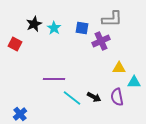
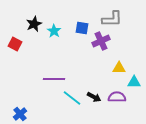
cyan star: moved 3 px down
purple semicircle: rotated 102 degrees clockwise
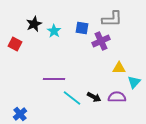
cyan triangle: rotated 48 degrees counterclockwise
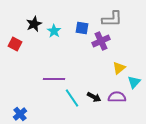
yellow triangle: rotated 40 degrees counterclockwise
cyan line: rotated 18 degrees clockwise
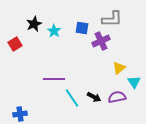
red square: rotated 32 degrees clockwise
cyan triangle: rotated 16 degrees counterclockwise
purple semicircle: rotated 12 degrees counterclockwise
blue cross: rotated 32 degrees clockwise
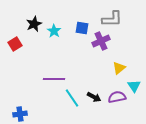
cyan triangle: moved 4 px down
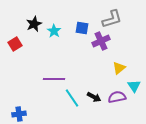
gray L-shape: rotated 15 degrees counterclockwise
blue cross: moved 1 px left
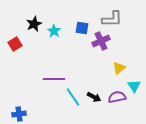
gray L-shape: rotated 15 degrees clockwise
cyan line: moved 1 px right, 1 px up
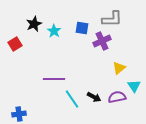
purple cross: moved 1 px right
cyan line: moved 1 px left, 2 px down
